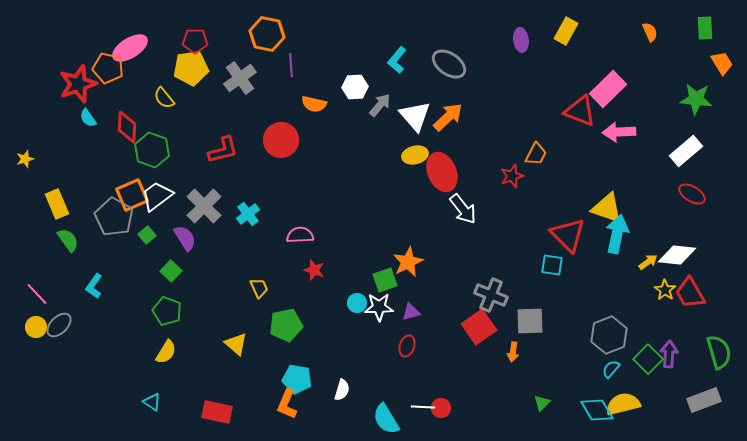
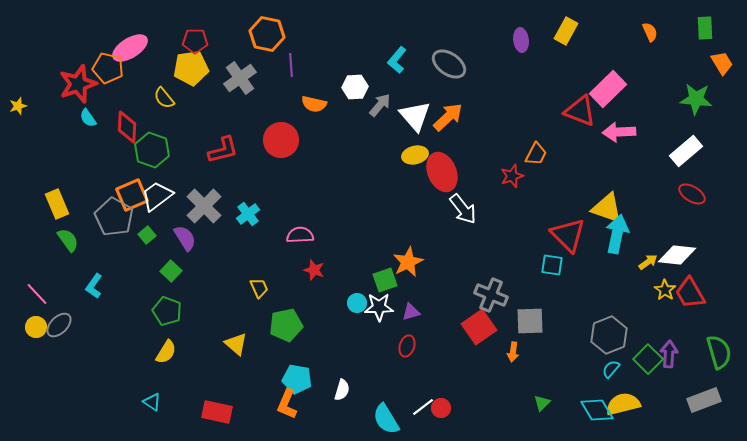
yellow star at (25, 159): moved 7 px left, 53 px up
white line at (423, 407): rotated 40 degrees counterclockwise
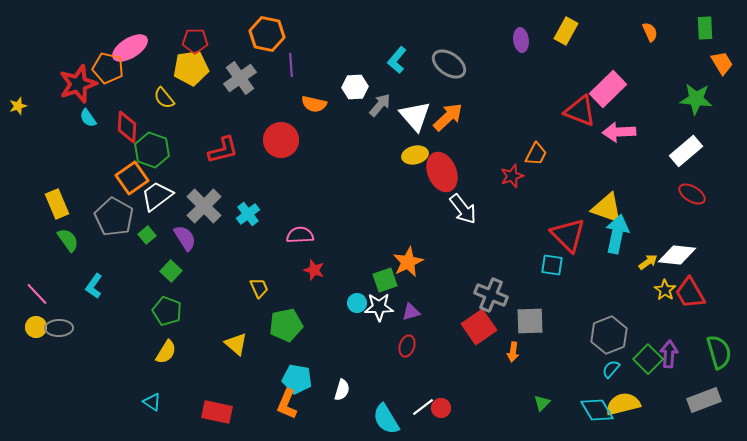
orange square at (132, 195): moved 17 px up; rotated 12 degrees counterclockwise
gray ellipse at (59, 325): moved 3 px down; rotated 44 degrees clockwise
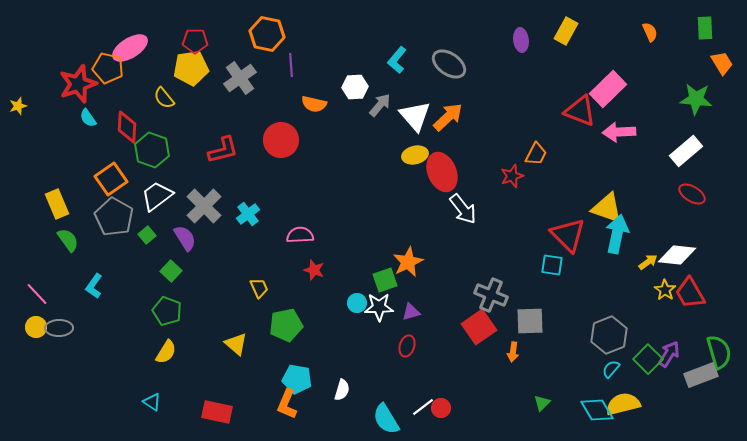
orange square at (132, 178): moved 21 px left, 1 px down
purple arrow at (669, 354): rotated 28 degrees clockwise
gray rectangle at (704, 400): moved 3 px left, 25 px up
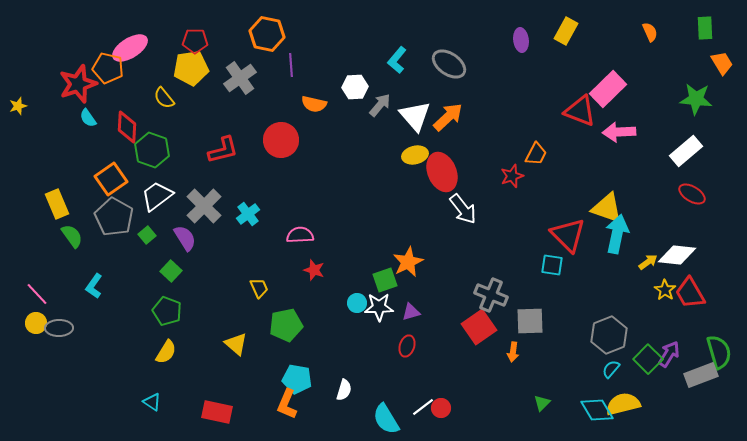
green semicircle at (68, 240): moved 4 px right, 4 px up
yellow circle at (36, 327): moved 4 px up
white semicircle at (342, 390): moved 2 px right
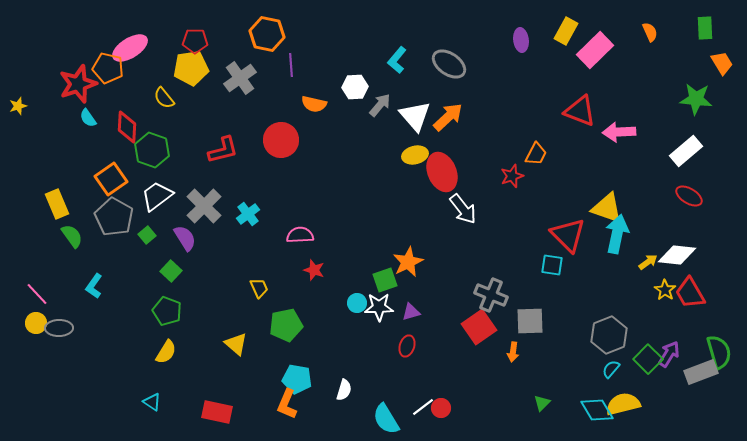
pink rectangle at (608, 89): moved 13 px left, 39 px up
red ellipse at (692, 194): moved 3 px left, 2 px down
gray rectangle at (701, 375): moved 3 px up
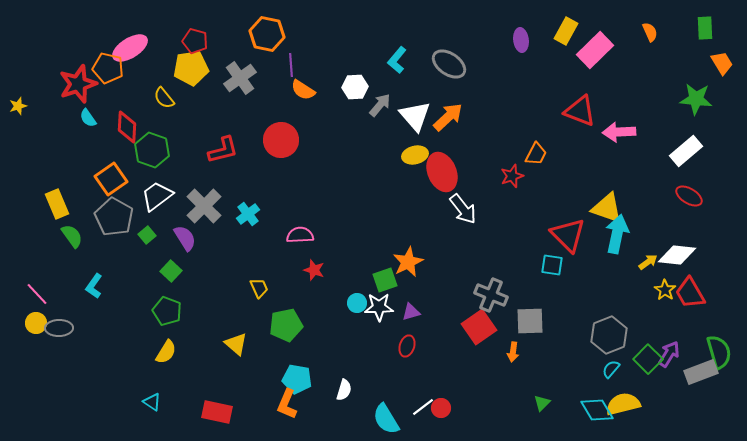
red pentagon at (195, 41): rotated 15 degrees clockwise
orange semicircle at (314, 104): moved 11 px left, 14 px up; rotated 20 degrees clockwise
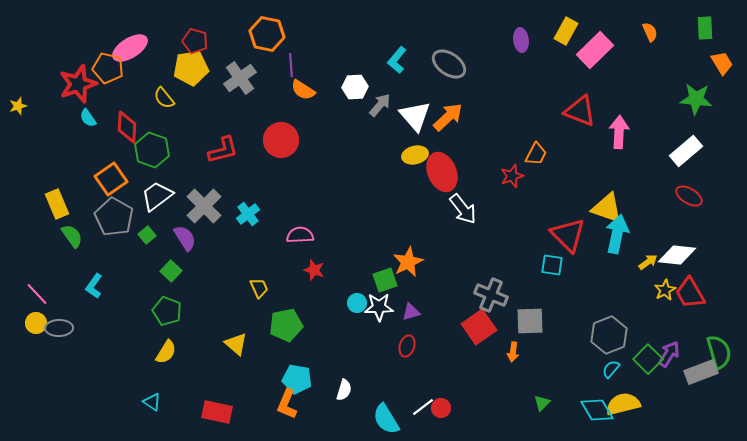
pink arrow at (619, 132): rotated 96 degrees clockwise
yellow star at (665, 290): rotated 10 degrees clockwise
